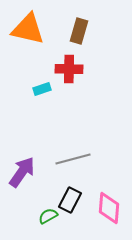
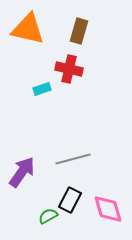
red cross: rotated 12 degrees clockwise
pink diamond: moved 1 px left, 1 px down; rotated 20 degrees counterclockwise
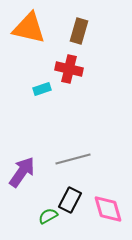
orange triangle: moved 1 px right, 1 px up
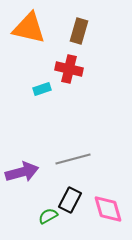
purple arrow: rotated 40 degrees clockwise
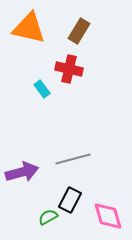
brown rectangle: rotated 15 degrees clockwise
cyan rectangle: rotated 72 degrees clockwise
pink diamond: moved 7 px down
green semicircle: moved 1 px down
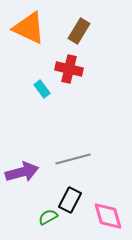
orange triangle: rotated 12 degrees clockwise
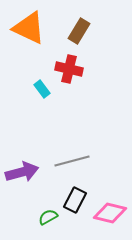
gray line: moved 1 px left, 2 px down
black rectangle: moved 5 px right
pink diamond: moved 2 px right, 3 px up; rotated 60 degrees counterclockwise
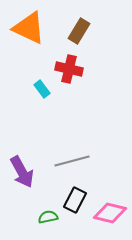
purple arrow: rotated 76 degrees clockwise
green semicircle: rotated 18 degrees clockwise
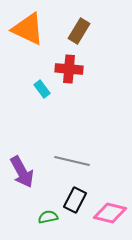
orange triangle: moved 1 px left, 1 px down
red cross: rotated 8 degrees counterclockwise
gray line: rotated 28 degrees clockwise
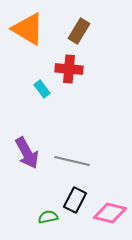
orange triangle: rotated 6 degrees clockwise
purple arrow: moved 5 px right, 19 px up
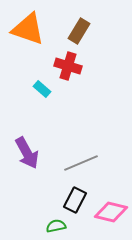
orange triangle: rotated 12 degrees counterclockwise
red cross: moved 1 px left, 3 px up; rotated 12 degrees clockwise
cyan rectangle: rotated 12 degrees counterclockwise
gray line: moved 9 px right, 2 px down; rotated 36 degrees counterclockwise
pink diamond: moved 1 px right, 1 px up
green semicircle: moved 8 px right, 9 px down
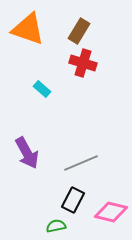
red cross: moved 15 px right, 3 px up
black rectangle: moved 2 px left
